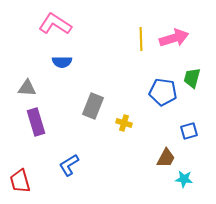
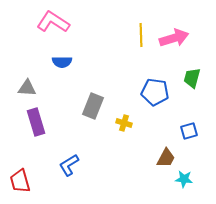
pink L-shape: moved 2 px left, 2 px up
yellow line: moved 4 px up
blue pentagon: moved 8 px left
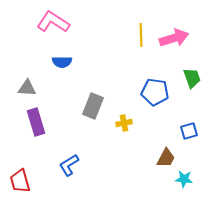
green trapezoid: rotated 145 degrees clockwise
yellow cross: rotated 28 degrees counterclockwise
